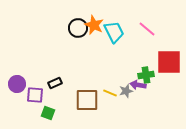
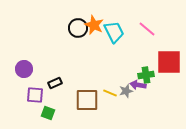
purple circle: moved 7 px right, 15 px up
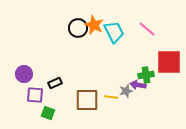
purple circle: moved 5 px down
yellow line: moved 1 px right, 4 px down; rotated 16 degrees counterclockwise
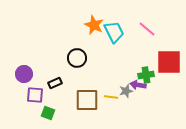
black circle: moved 1 px left, 30 px down
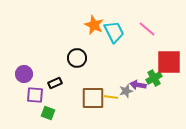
green cross: moved 8 px right, 3 px down; rotated 21 degrees counterclockwise
brown square: moved 6 px right, 2 px up
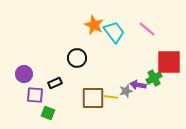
cyan trapezoid: rotated 10 degrees counterclockwise
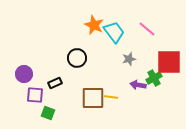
gray star: moved 3 px right, 32 px up
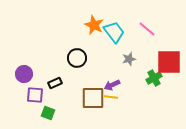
purple arrow: moved 26 px left; rotated 35 degrees counterclockwise
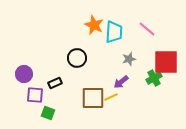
cyan trapezoid: rotated 40 degrees clockwise
red square: moved 3 px left
purple arrow: moved 9 px right, 3 px up; rotated 14 degrees counterclockwise
yellow line: rotated 32 degrees counterclockwise
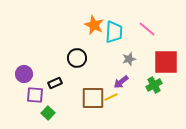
green cross: moved 7 px down
green square: rotated 24 degrees clockwise
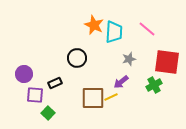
red square: moved 1 px right; rotated 8 degrees clockwise
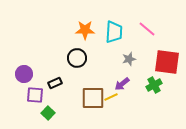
orange star: moved 9 px left, 5 px down; rotated 24 degrees counterclockwise
purple arrow: moved 1 px right, 2 px down
